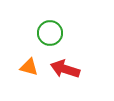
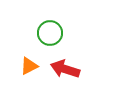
orange triangle: moved 1 px up; rotated 42 degrees counterclockwise
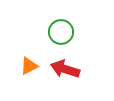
green circle: moved 11 px right, 1 px up
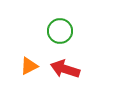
green circle: moved 1 px left, 1 px up
